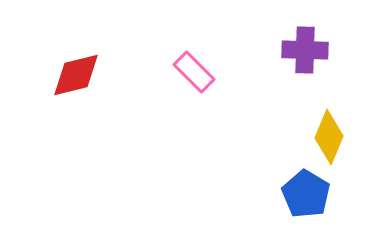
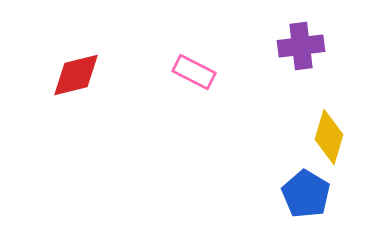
purple cross: moved 4 px left, 4 px up; rotated 9 degrees counterclockwise
pink rectangle: rotated 18 degrees counterclockwise
yellow diamond: rotated 6 degrees counterclockwise
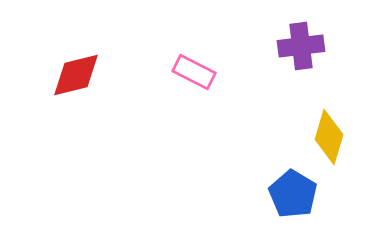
blue pentagon: moved 13 px left
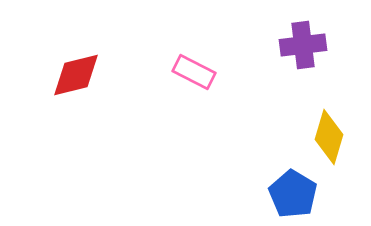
purple cross: moved 2 px right, 1 px up
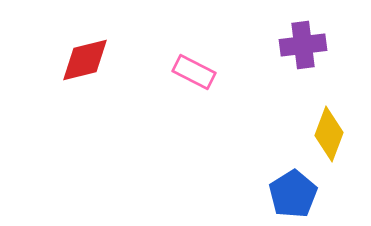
red diamond: moved 9 px right, 15 px up
yellow diamond: moved 3 px up; rotated 4 degrees clockwise
blue pentagon: rotated 9 degrees clockwise
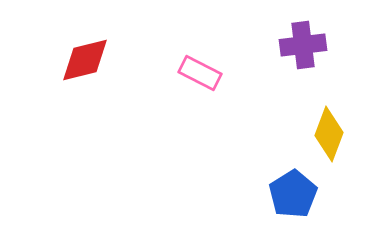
pink rectangle: moved 6 px right, 1 px down
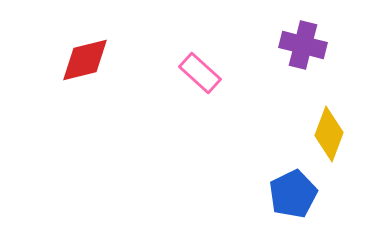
purple cross: rotated 21 degrees clockwise
pink rectangle: rotated 15 degrees clockwise
blue pentagon: rotated 6 degrees clockwise
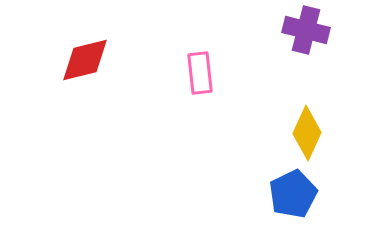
purple cross: moved 3 px right, 15 px up
pink rectangle: rotated 42 degrees clockwise
yellow diamond: moved 22 px left, 1 px up; rotated 4 degrees clockwise
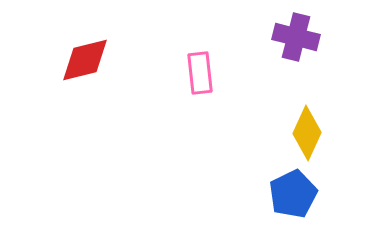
purple cross: moved 10 px left, 7 px down
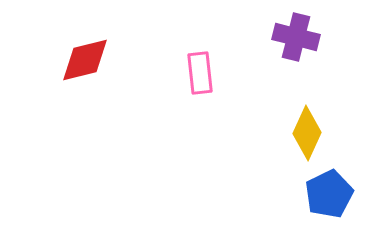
blue pentagon: moved 36 px right
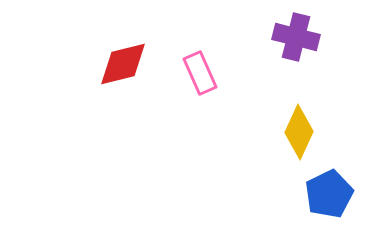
red diamond: moved 38 px right, 4 px down
pink rectangle: rotated 18 degrees counterclockwise
yellow diamond: moved 8 px left, 1 px up
